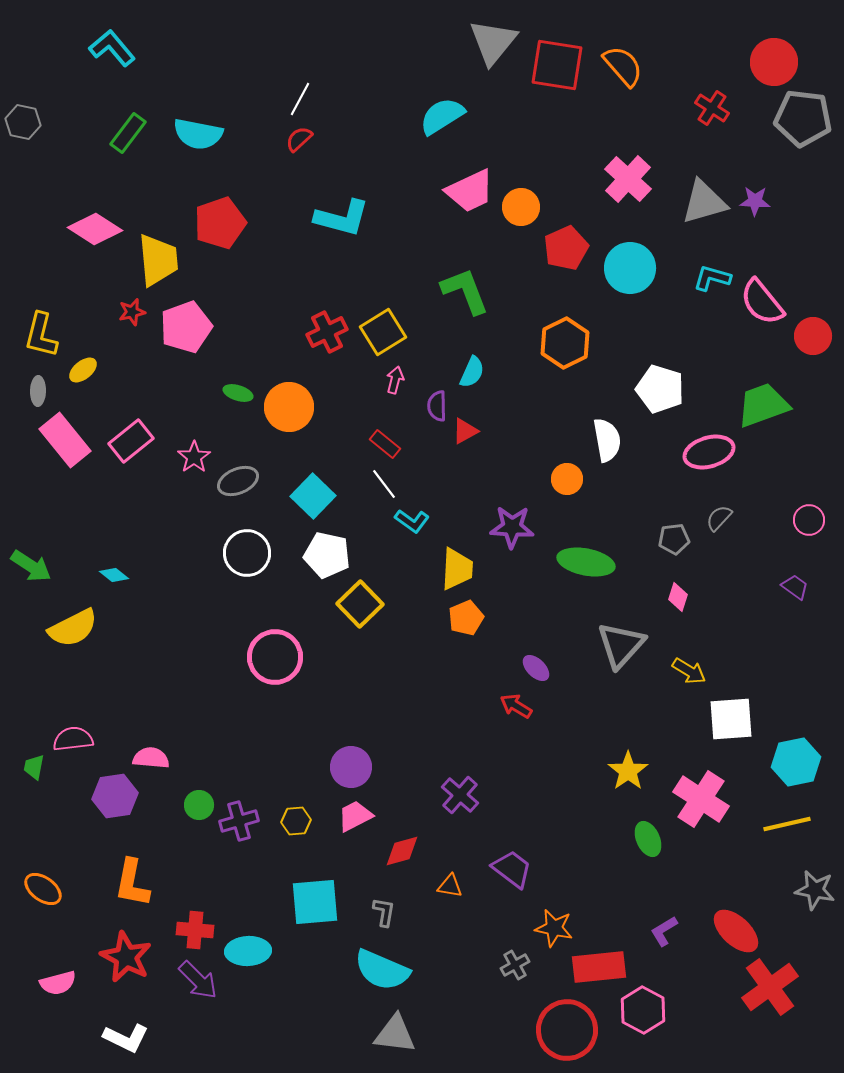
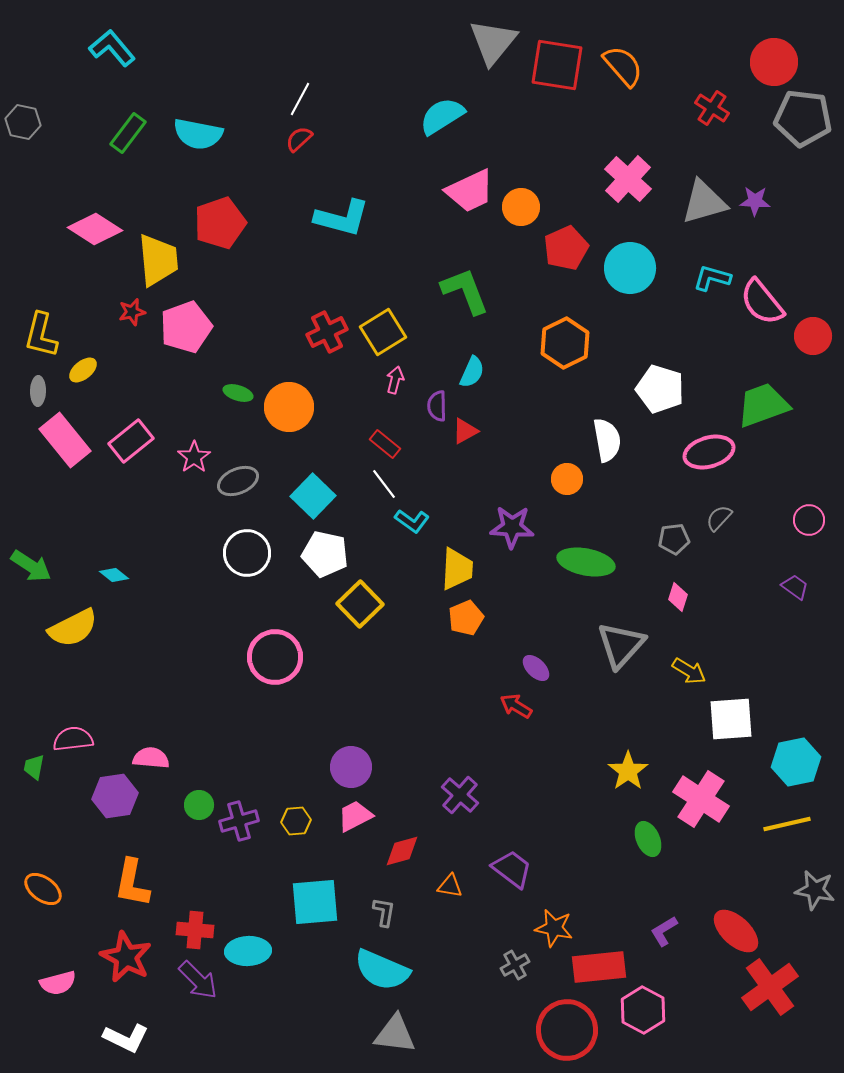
white pentagon at (327, 555): moved 2 px left, 1 px up
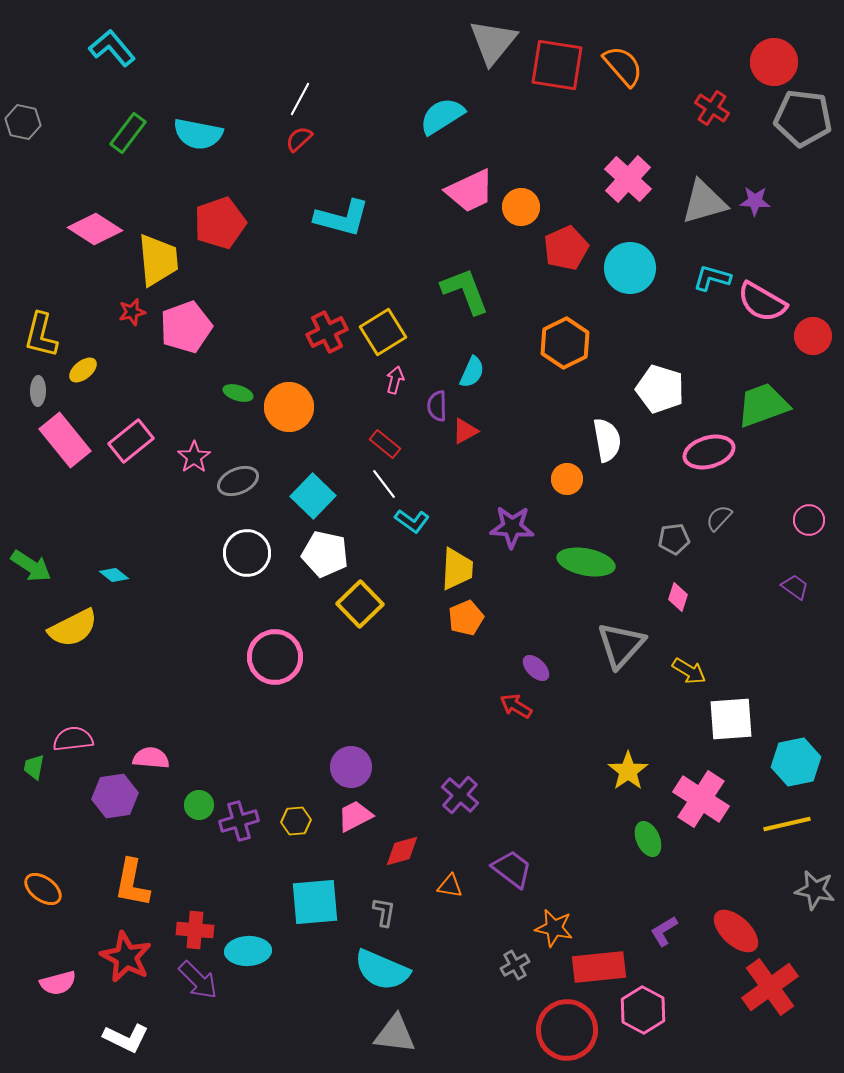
pink semicircle at (762, 302): rotated 21 degrees counterclockwise
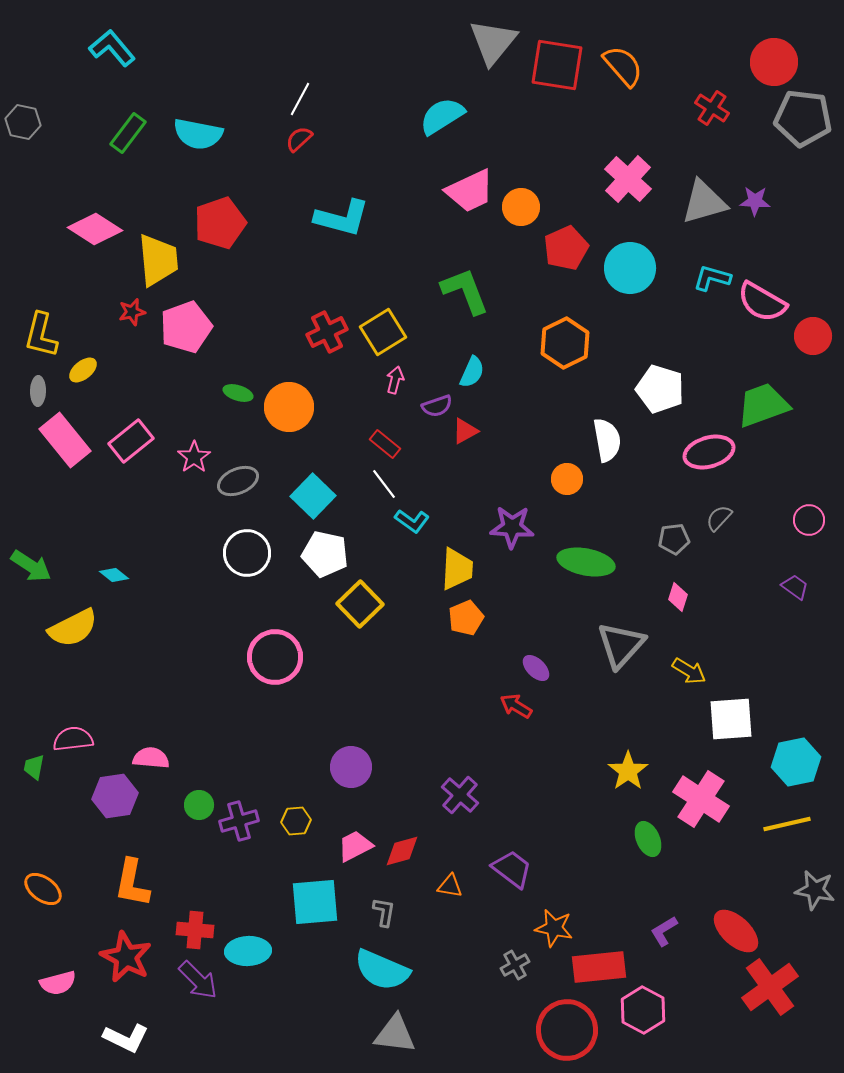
purple semicircle at (437, 406): rotated 108 degrees counterclockwise
pink trapezoid at (355, 816): moved 30 px down
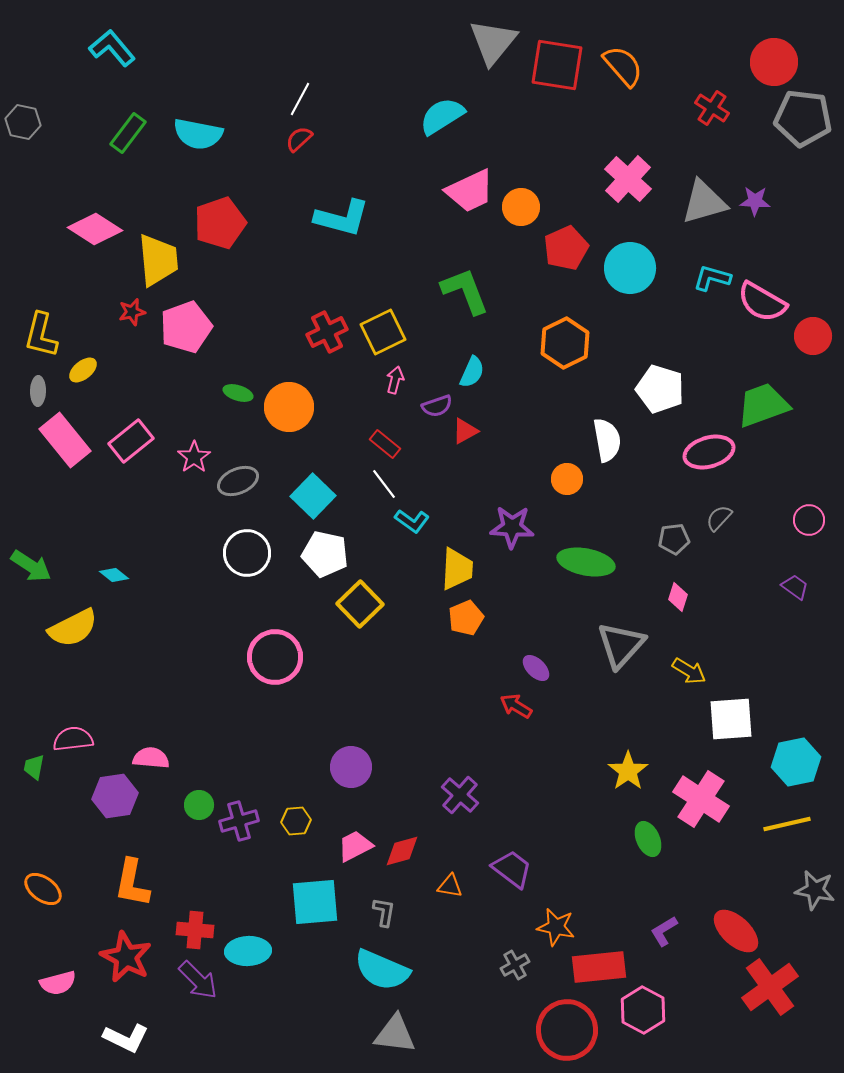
yellow square at (383, 332): rotated 6 degrees clockwise
orange star at (554, 928): moved 2 px right, 1 px up
